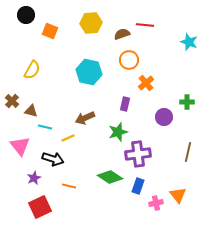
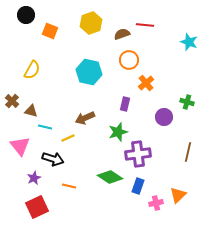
yellow hexagon: rotated 15 degrees counterclockwise
green cross: rotated 16 degrees clockwise
orange triangle: rotated 24 degrees clockwise
red square: moved 3 px left
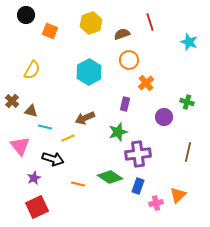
red line: moved 5 px right, 3 px up; rotated 66 degrees clockwise
cyan hexagon: rotated 20 degrees clockwise
orange line: moved 9 px right, 2 px up
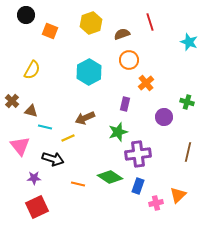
purple star: rotated 24 degrees clockwise
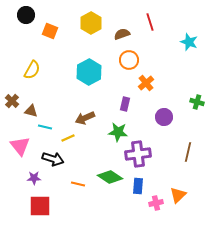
yellow hexagon: rotated 10 degrees counterclockwise
green cross: moved 10 px right
green star: rotated 24 degrees clockwise
blue rectangle: rotated 14 degrees counterclockwise
red square: moved 3 px right, 1 px up; rotated 25 degrees clockwise
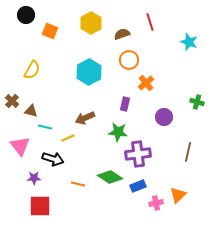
blue rectangle: rotated 63 degrees clockwise
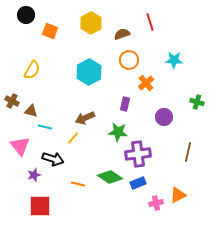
cyan star: moved 15 px left, 18 px down; rotated 18 degrees counterclockwise
brown cross: rotated 16 degrees counterclockwise
yellow line: moved 5 px right; rotated 24 degrees counterclockwise
purple star: moved 3 px up; rotated 16 degrees counterclockwise
blue rectangle: moved 3 px up
orange triangle: rotated 18 degrees clockwise
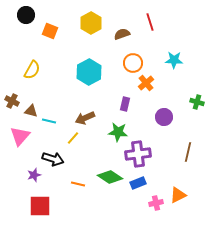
orange circle: moved 4 px right, 3 px down
cyan line: moved 4 px right, 6 px up
pink triangle: moved 10 px up; rotated 20 degrees clockwise
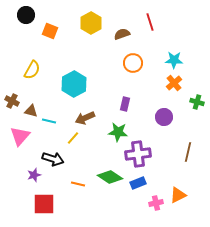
cyan hexagon: moved 15 px left, 12 px down
orange cross: moved 28 px right
red square: moved 4 px right, 2 px up
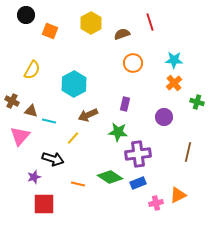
brown arrow: moved 3 px right, 3 px up
purple star: moved 2 px down
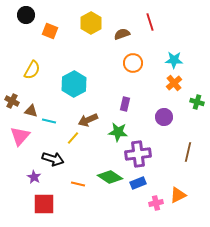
brown arrow: moved 5 px down
purple star: rotated 24 degrees counterclockwise
